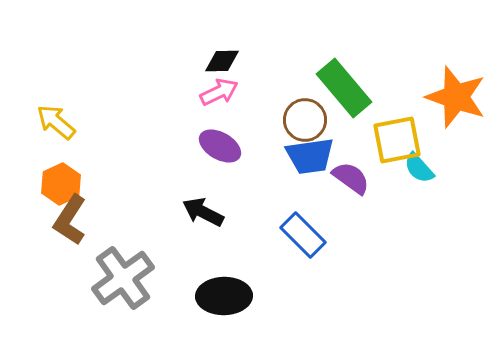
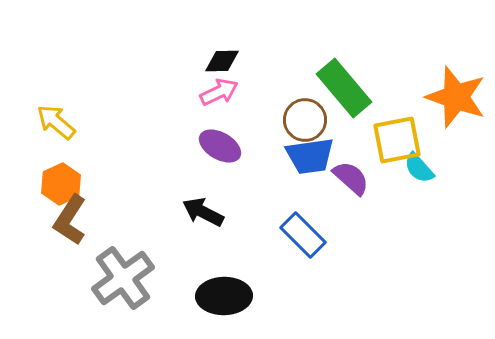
purple semicircle: rotated 6 degrees clockwise
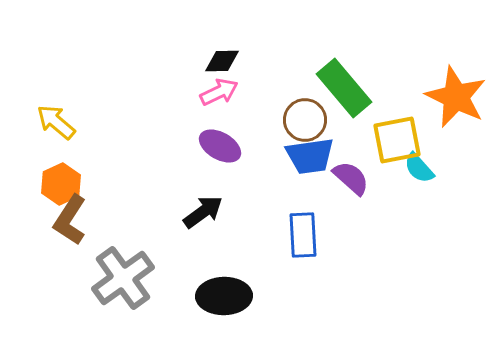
orange star: rotated 6 degrees clockwise
black arrow: rotated 117 degrees clockwise
blue rectangle: rotated 42 degrees clockwise
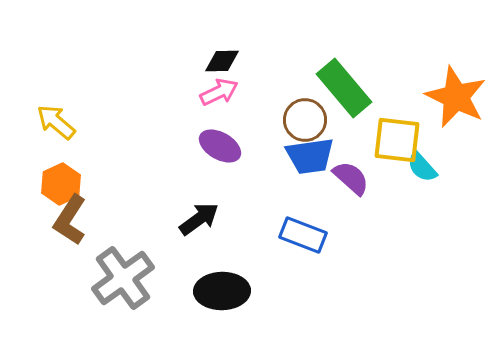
yellow square: rotated 18 degrees clockwise
cyan semicircle: moved 3 px right, 1 px up
black arrow: moved 4 px left, 7 px down
blue rectangle: rotated 66 degrees counterclockwise
black ellipse: moved 2 px left, 5 px up
